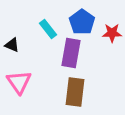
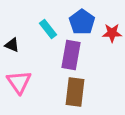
purple rectangle: moved 2 px down
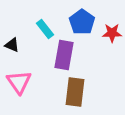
cyan rectangle: moved 3 px left
purple rectangle: moved 7 px left
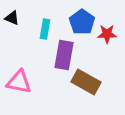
cyan rectangle: rotated 48 degrees clockwise
red star: moved 5 px left, 1 px down
black triangle: moved 27 px up
pink triangle: rotated 44 degrees counterclockwise
brown rectangle: moved 11 px right, 10 px up; rotated 68 degrees counterclockwise
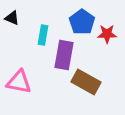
cyan rectangle: moved 2 px left, 6 px down
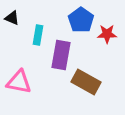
blue pentagon: moved 1 px left, 2 px up
cyan rectangle: moved 5 px left
purple rectangle: moved 3 px left
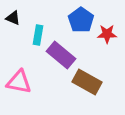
black triangle: moved 1 px right
purple rectangle: rotated 60 degrees counterclockwise
brown rectangle: moved 1 px right
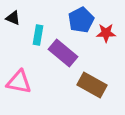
blue pentagon: rotated 10 degrees clockwise
red star: moved 1 px left, 1 px up
purple rectangle: moved 2 px right, 2 px up
brown rectangle: moved 5 px right, 3 px down
